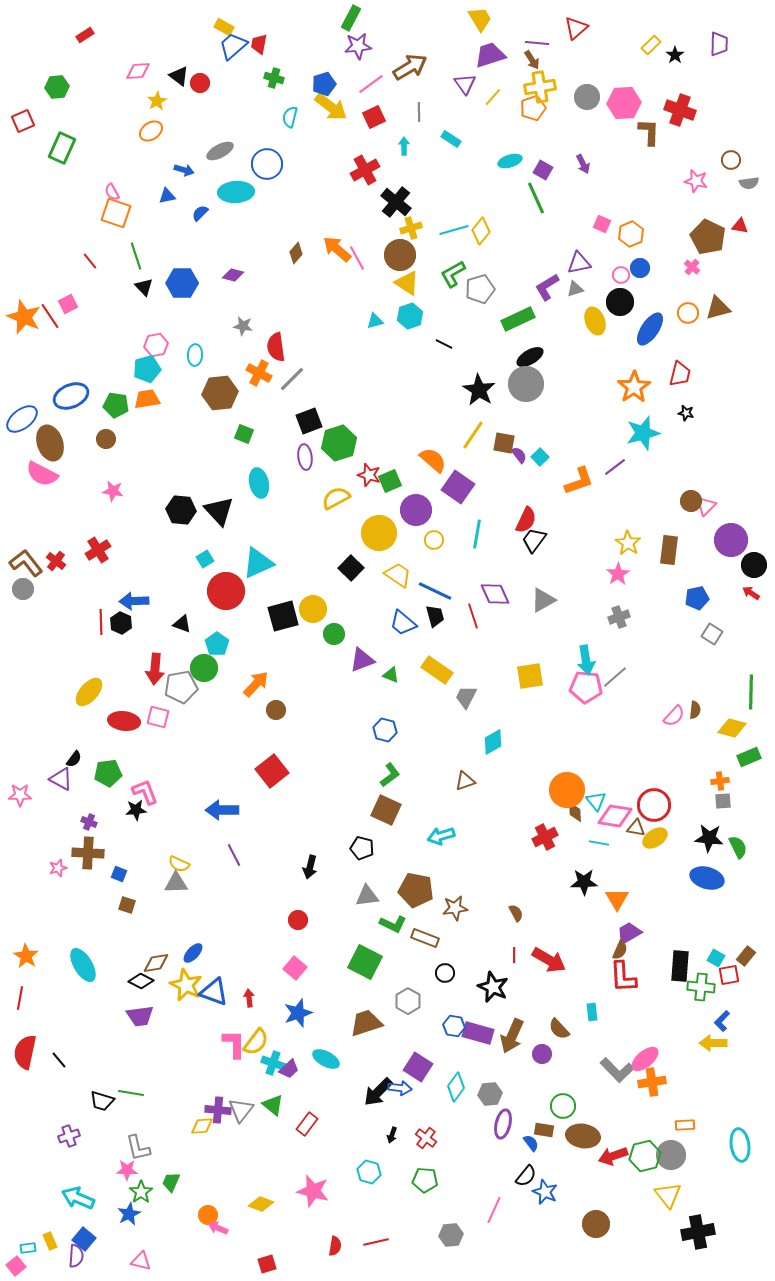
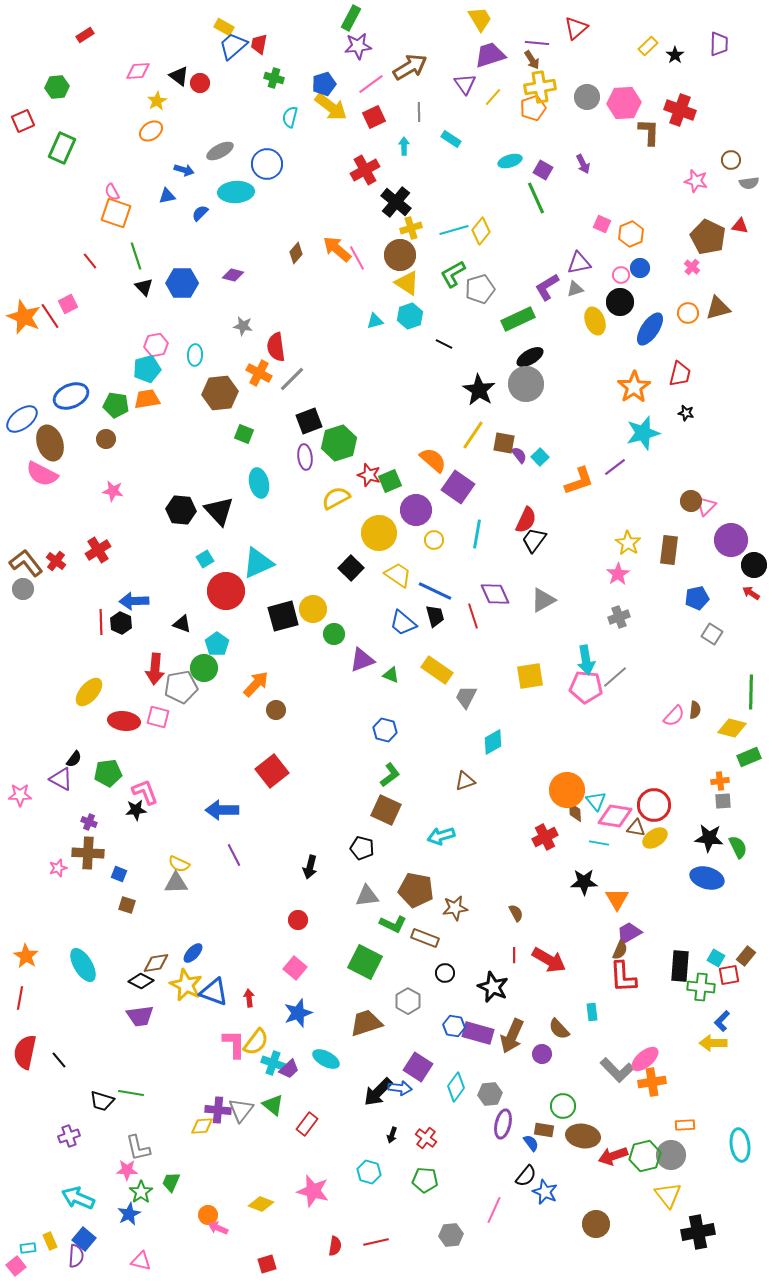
yellow rectangle at (651, 45): moved 3 px left, 1 px down
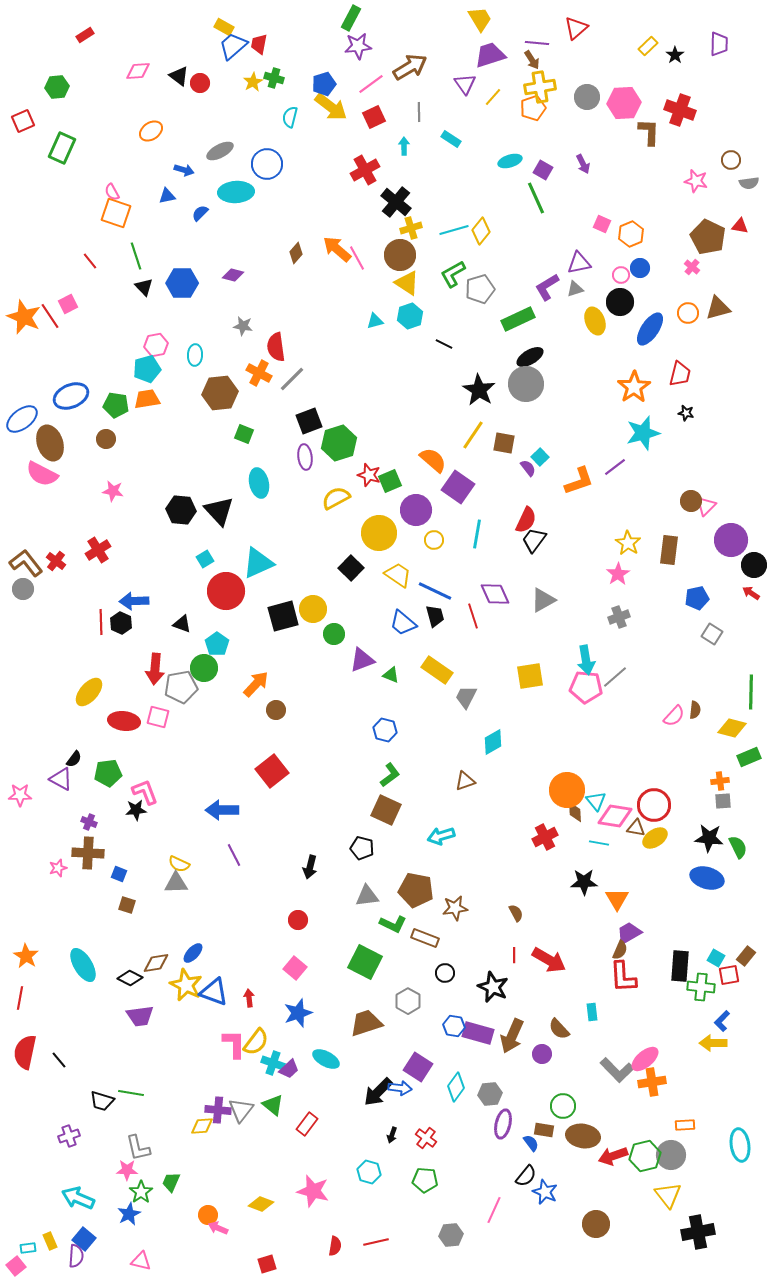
yellow star at (157, 101): moved 96 px right, 19 px up
purple semicircle at (519, 455): moved 9 px right, 13 px down
black diamond at (141, 981): moved 11 px left, 3 px up
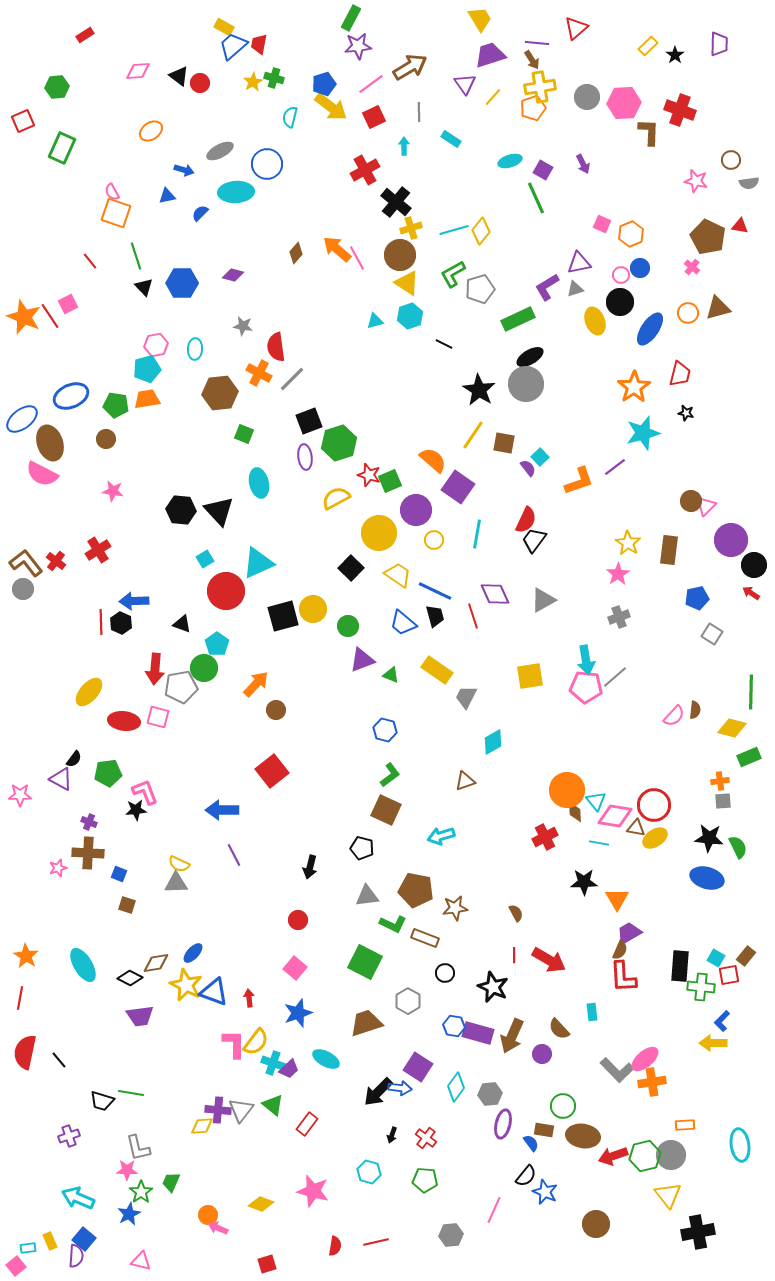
cyan ellipse at (195, 355): moved 6 px up
green circle at (334, 634): moved 14 px right, 8 px up
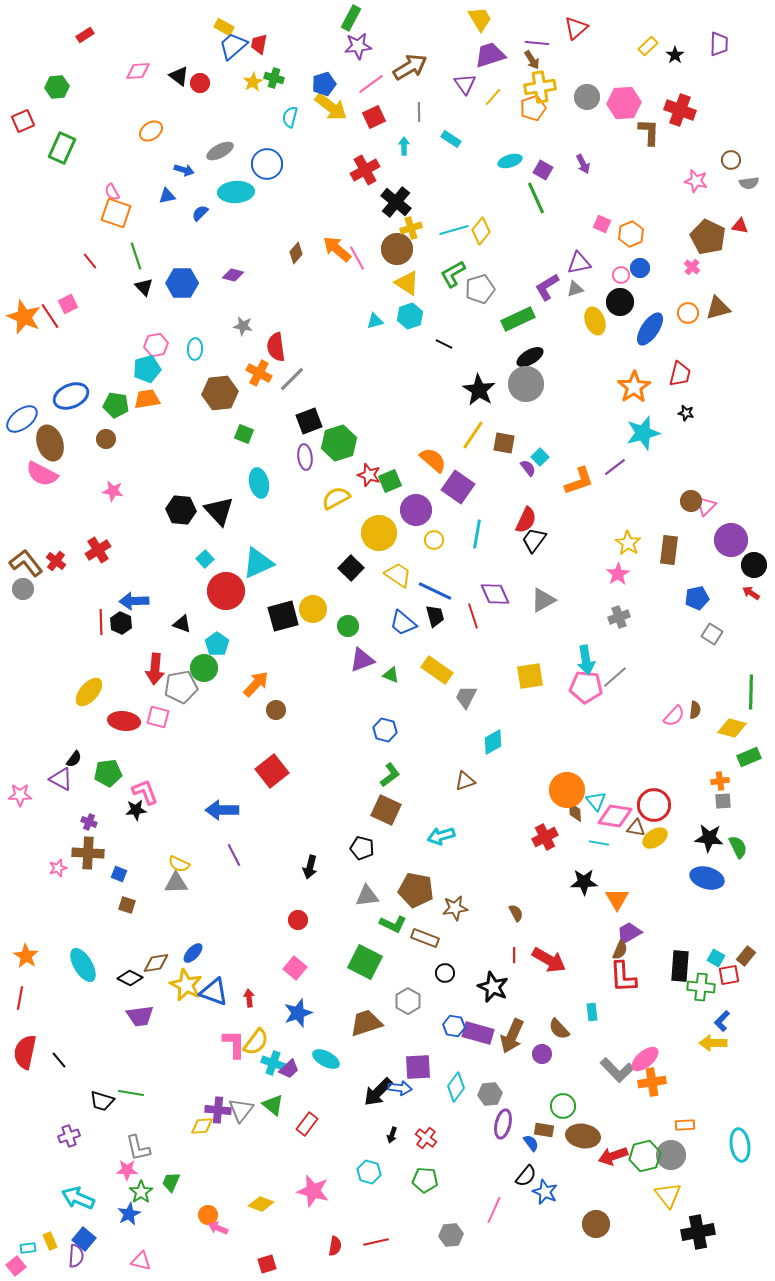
brown circle at (400, 255): moved 3 px left, 6 px up
cyan square at (205, 559): rotated 12 degrees counterclockwise
purple square at (418, 1067): rotated 36 degrees counterclockwise
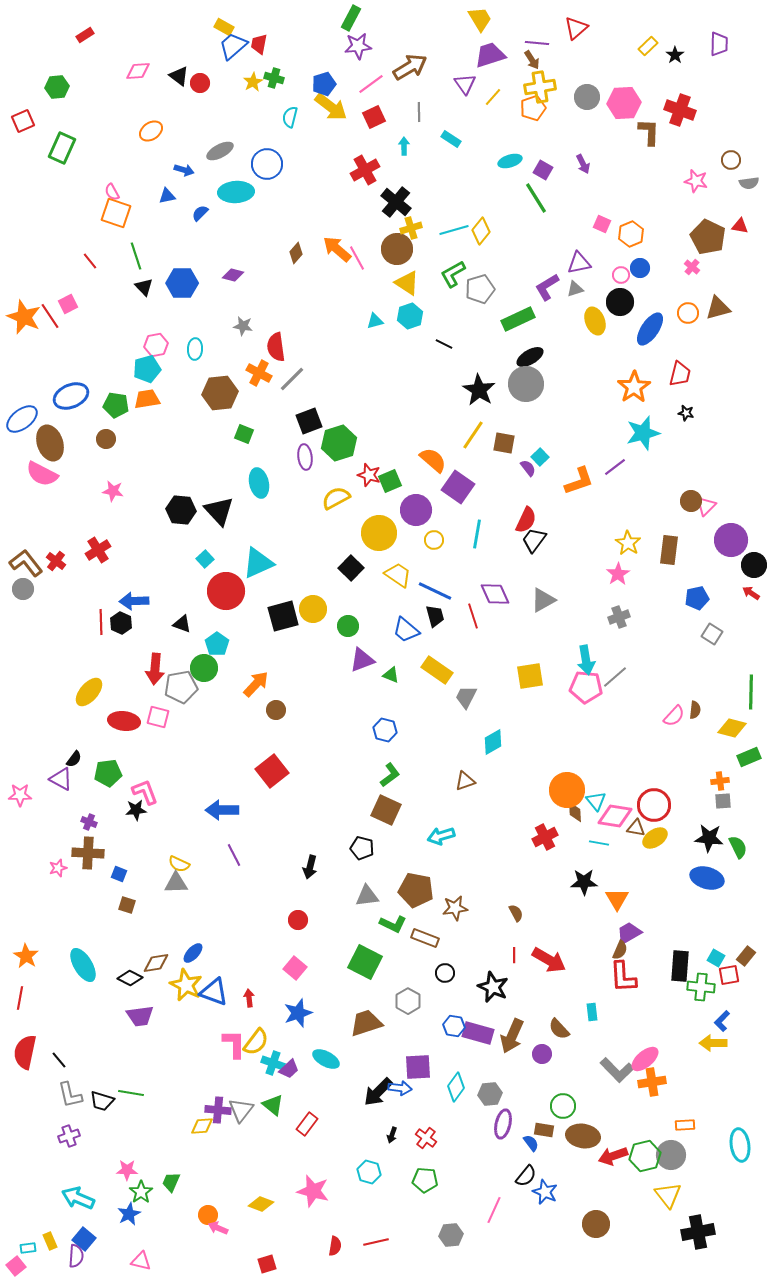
green line at (536, 198): rotated 8 degrees counterclockwise
blue trapezoid at (403, 623): moved 3 px right, 7 px down
gray L-shape at (138, 1148): moved 68 px left, 53 px up
